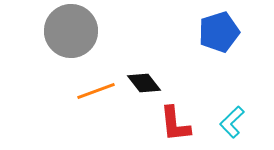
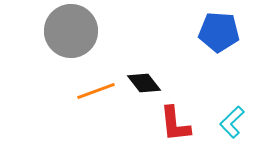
blue pentagon: rotated 21 degrees clockwise
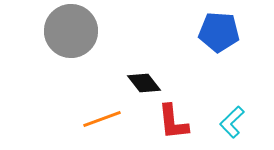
orange line: moved 6 px right, 28 px down
red L-shape: moved 2 px left, 2 px up
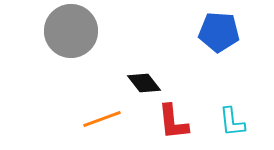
cyan L-shape: rotated 52 degrees counterclockwise
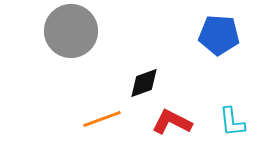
blue pentagon: moved 3 px down
black diamond: rotated 72 degrees counterclockwise
red L-shape: moved 1 px left; rotated 123 degrees clockwise
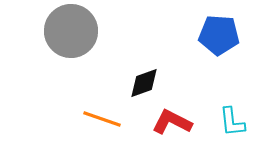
orange line: rotated 39 degrees clockwise
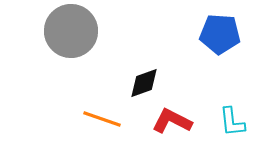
blue pentagon: moved 1 px right, 1 px up
red L-shape: moved 1 px up
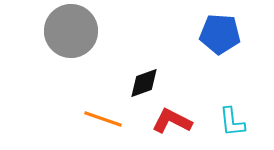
orange line: moved 1 px right
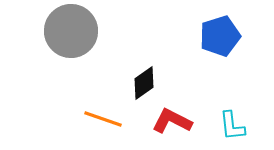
blue pentagon: moved 2 px down; rotated 21 degrees counterclockwise
black diamond: rotated 16 degrees counterclockwise
cyan L-shape: moved 4 px down
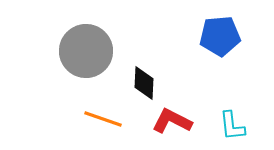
gray circle: moved 15 px right, 20 px down
blue pentagon: rotated 12 degrees clockwise
black diamond: rotated 52 degrees counterclockwise
